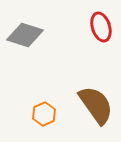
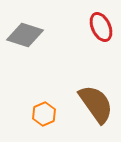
red ellipse: rotated 8 degrees counterclockwise
brown semicircle: moved 1 px up
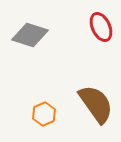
gray diamond: moved 5 px right
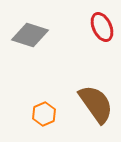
red ellipse: moved 1 px right
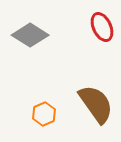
gray diamond: rotated 15 degrees clockwise
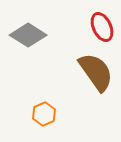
gray diamond: moved 2 px left
brown semicircle: moved 32 px up
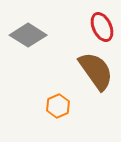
brown semicircle: moved 1 px up
orange hexagon: moved 14 px right, 8 px up
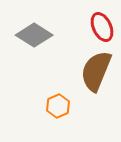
gray diamond: moved 6 px right
brown semicircle: rotated 123 degrees counterclockwise
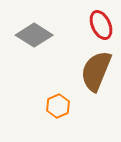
red ellipse: moved 1 px left, 2 px up
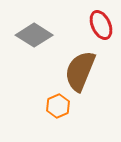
brown semicircle: moved 16 px left
